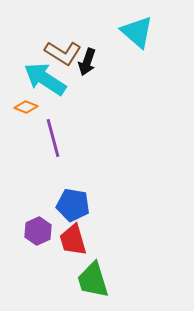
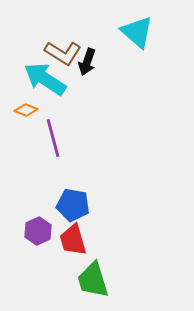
orange diamond: moved 3 px down
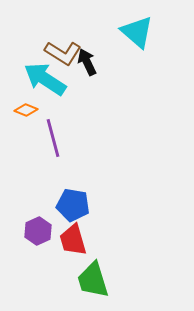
black arrow: rotated 136 degrees clockwise
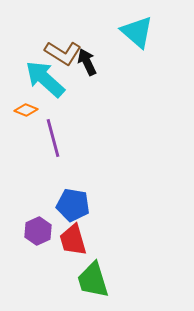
cyan arrow: rotated 9 degrees clockwise
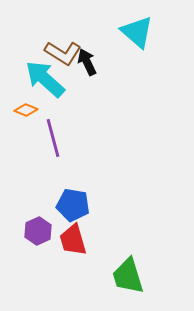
green trapezoid: moved 35 px right, 4 px up
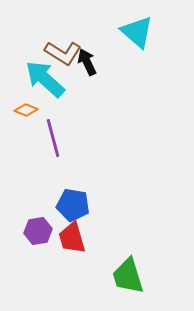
purple hexagon: rotated 16 degrees clockwise
red trapezoid: moved 1 px left, 2 px up
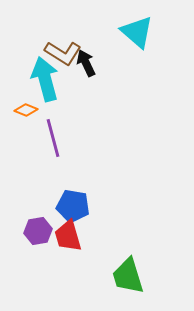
black arrow: moved 1 px left, 1 px down
cyan arrow: rotated 33 degrees clockwise
blue pentagon: moved 1 px down
red trapezoid: moved 4 px left, 2 px up
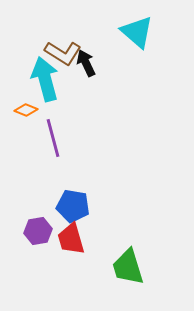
red trapezoid: moved 3 px right, 3 px down
green trapezoid: moved 9 px up
